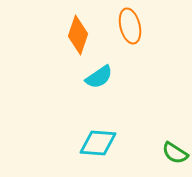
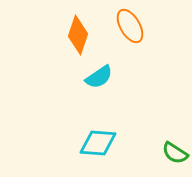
orange ellipse: rotated 16 degrees counterclockwise
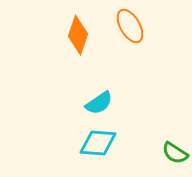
cyan semicircle: moved 26 px down
